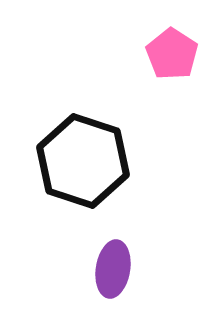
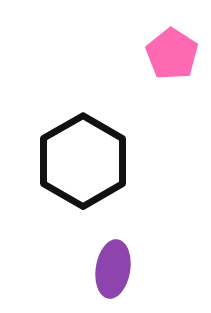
black hexagon: rotated 12 degrees clockwise
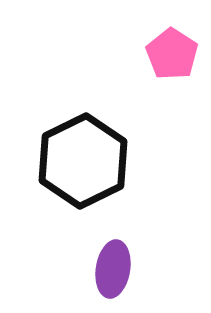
black hexagon: rotated 4 degrees clockwise
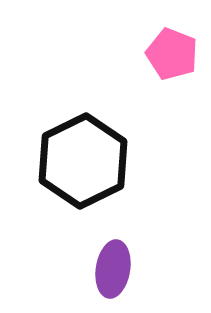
pink pentagon: rotated 12 degrees counterclockwise
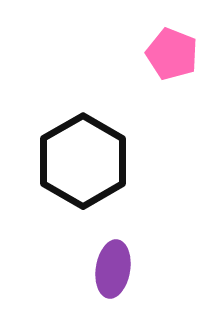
black hexagon: rotated 4 degrees counterclockwise
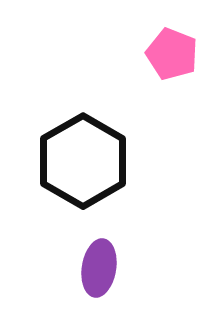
purple ellipse: moved 14 px left, 1 px up
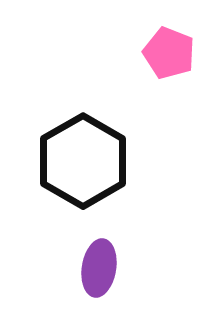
pink pentagon: moved 3 px left, 1 px up
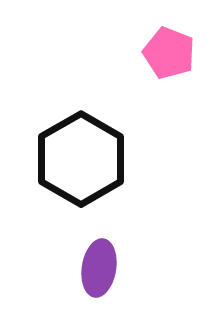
black hexagon: moved 2 px left, 2 px up
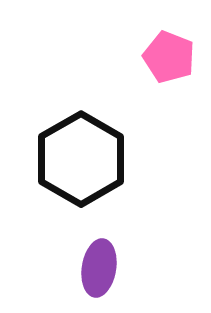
pink pentagon: moved 4 px down
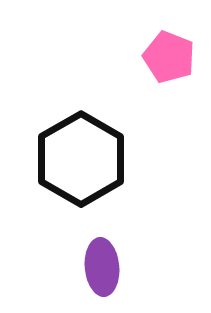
purple ellipse: moved 3 px right, 1 px up; rotated 14 degrees counterclockwise
